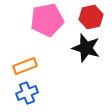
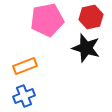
blue cross: moved 3 px left, 3 px down
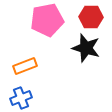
red hexagon: rotated 15 degrees clockwise
blue cross: moved 3 px left, 2 px down
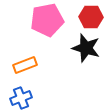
orange rectangle: moved 1 px up
